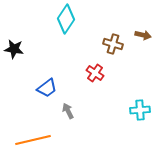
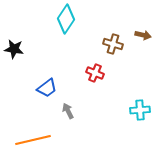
red cross: rotated 12 degrees counterclockwise
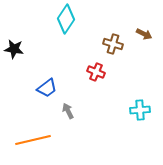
brown arrow: moved 1 px right, 1 px up; rotated 14 degrees clockwise
red cross: moved 1 px right, 1 px up
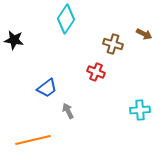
black star: moved 9 px up
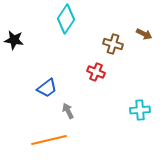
orange line: moved 16 px right
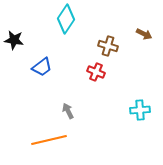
brown cross: moved 5 px left, 2 px down
blue trapezoid: moved 5 px left, 21 px up
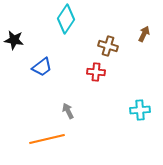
brown arrow: rotated 91 degrees counterclockwise
red cross: rotated 18 degrees counterclockwise
orange line: moved 2 px left, 1 px up
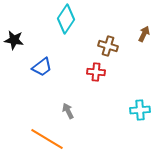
orange line: rotated 44 degrees clockwise
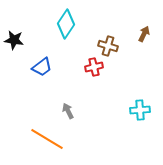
cyan diamond: moved 5 px down
red cross: moved 2 px left, 5 px up; rotated 18 degrees counterclockwise
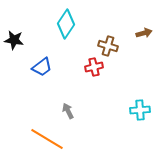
brown arrow: moved 1 px up; rotated 49 degrees clockwise
